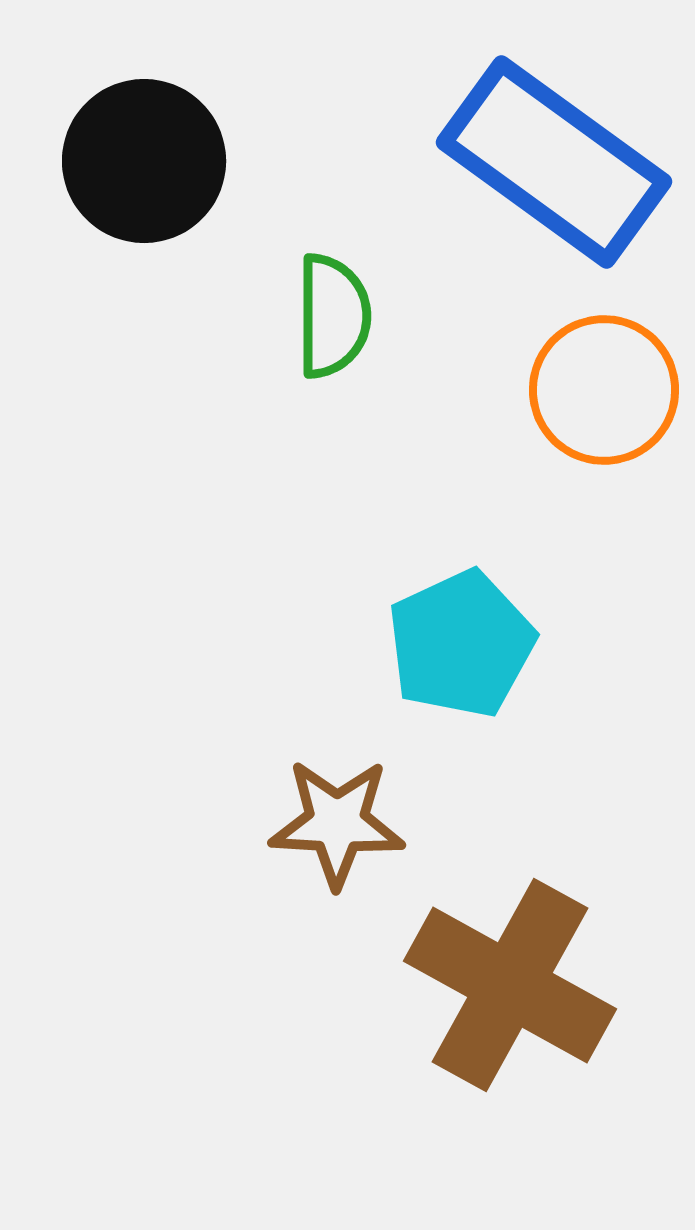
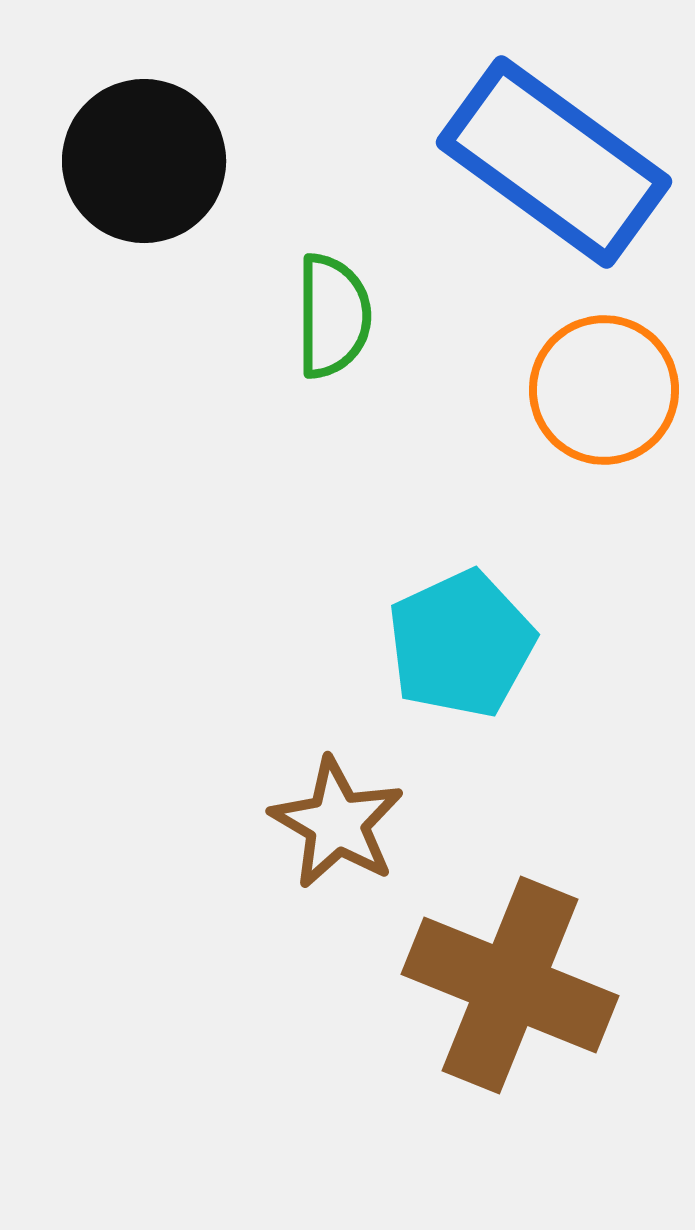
brown star: rotated 27 degrees clockwise
brown cross: rotated 7 degrees counterclockwise
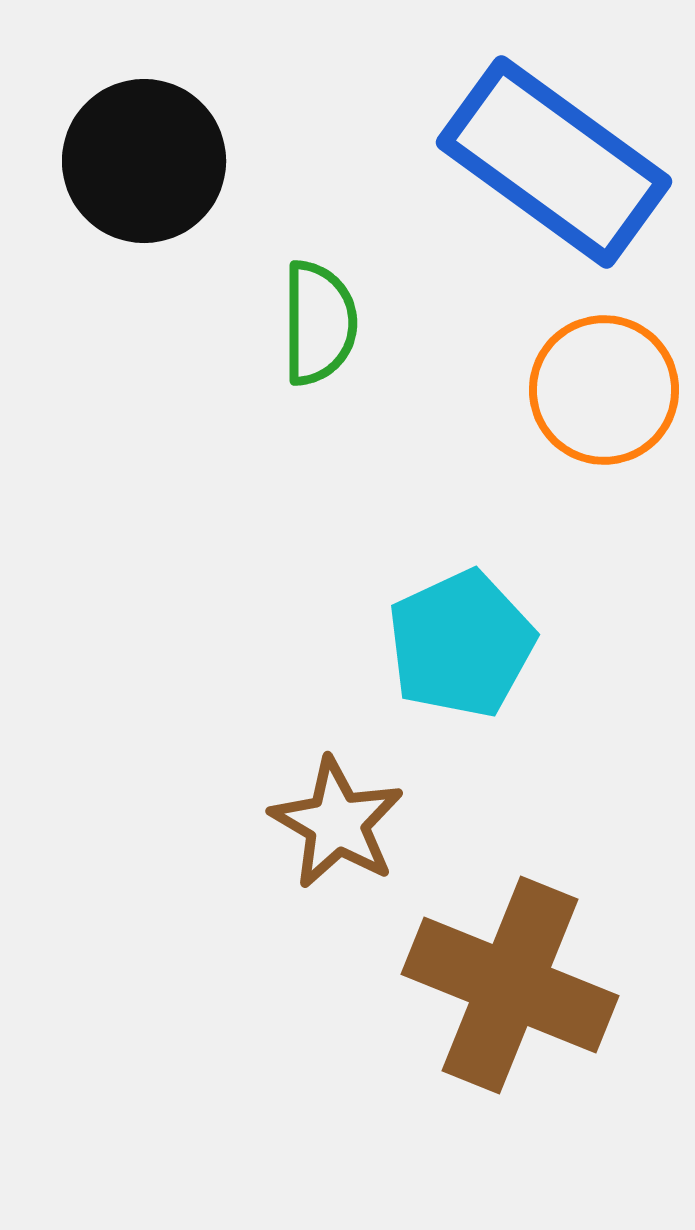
green semicircle: moved 14 px left, 7 px down
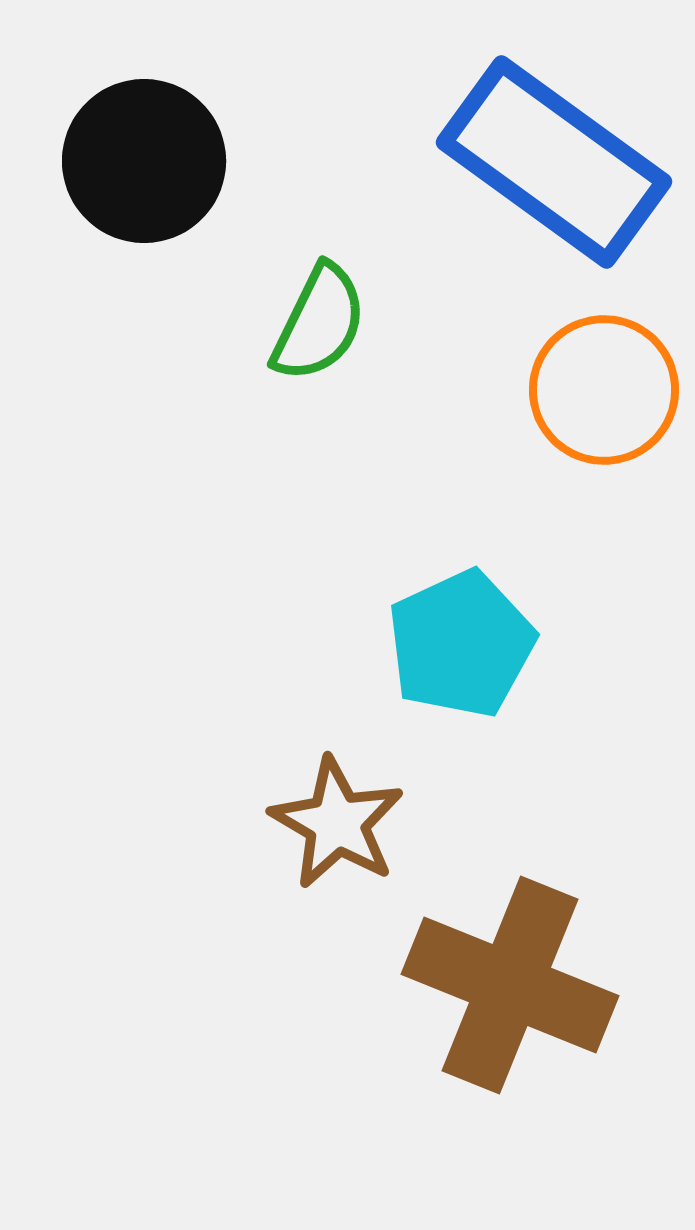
green semicircle: rotated 26 degrees clockwise
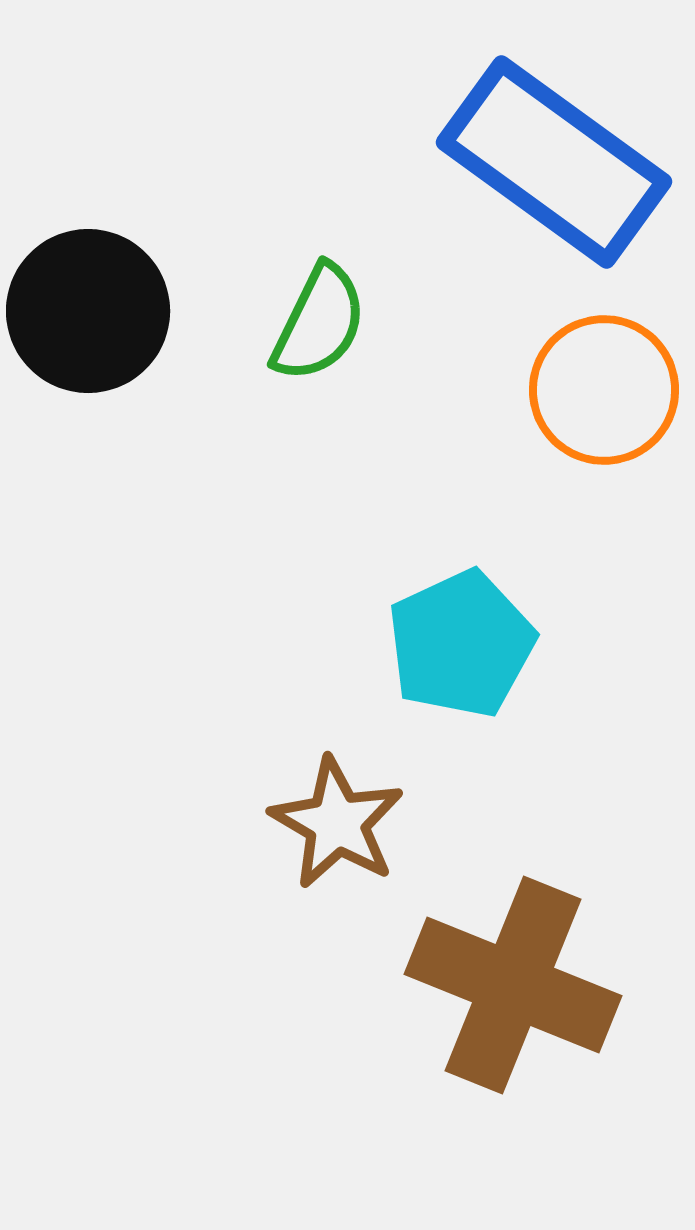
black circle: moved 56 px left, 150 px down
brown cross: moved 3 px right
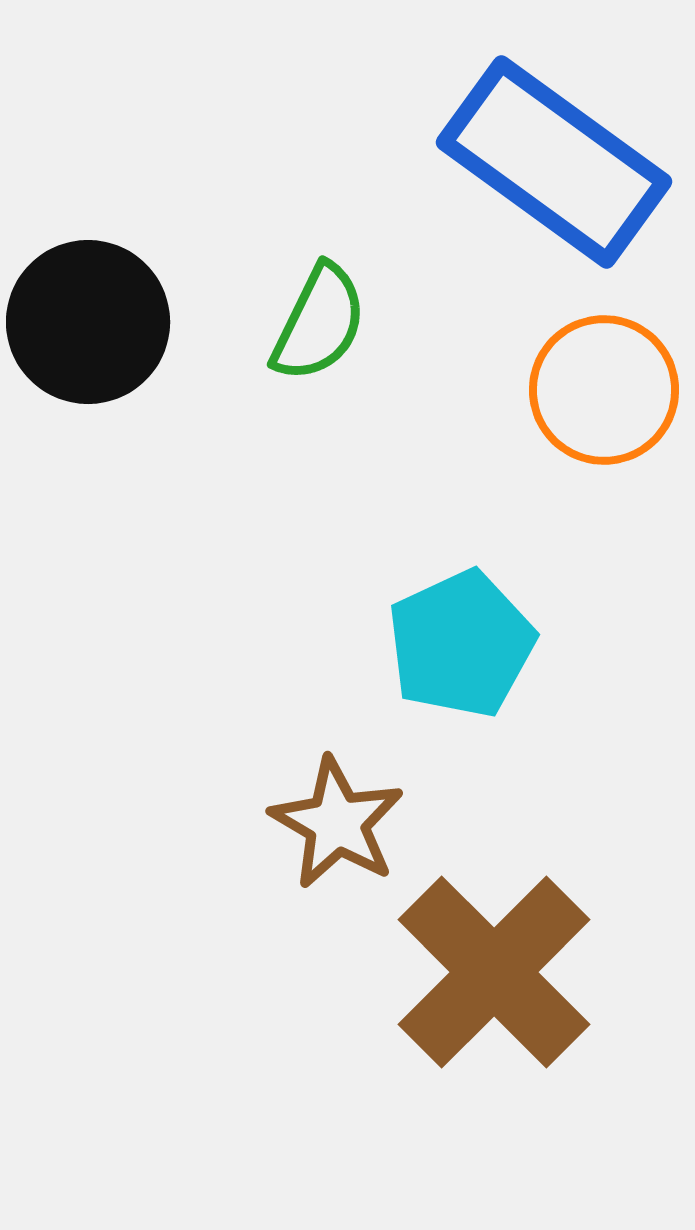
black circle: moved 11 px down
brown cross: moved 19 px left, 13 px up; rotated 23 degrees clockwise
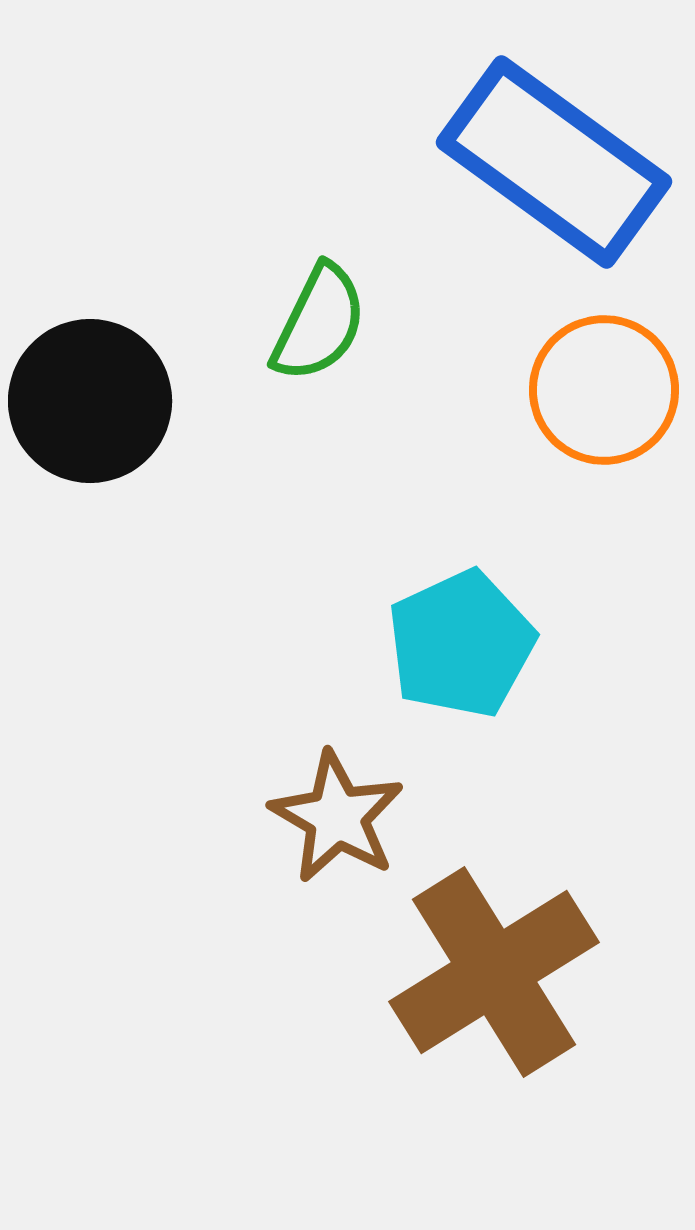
black circle: moved 2 px right, 79 px down
brown star: moved 6 px up
brown cross: rotated 13 degrees clockwise
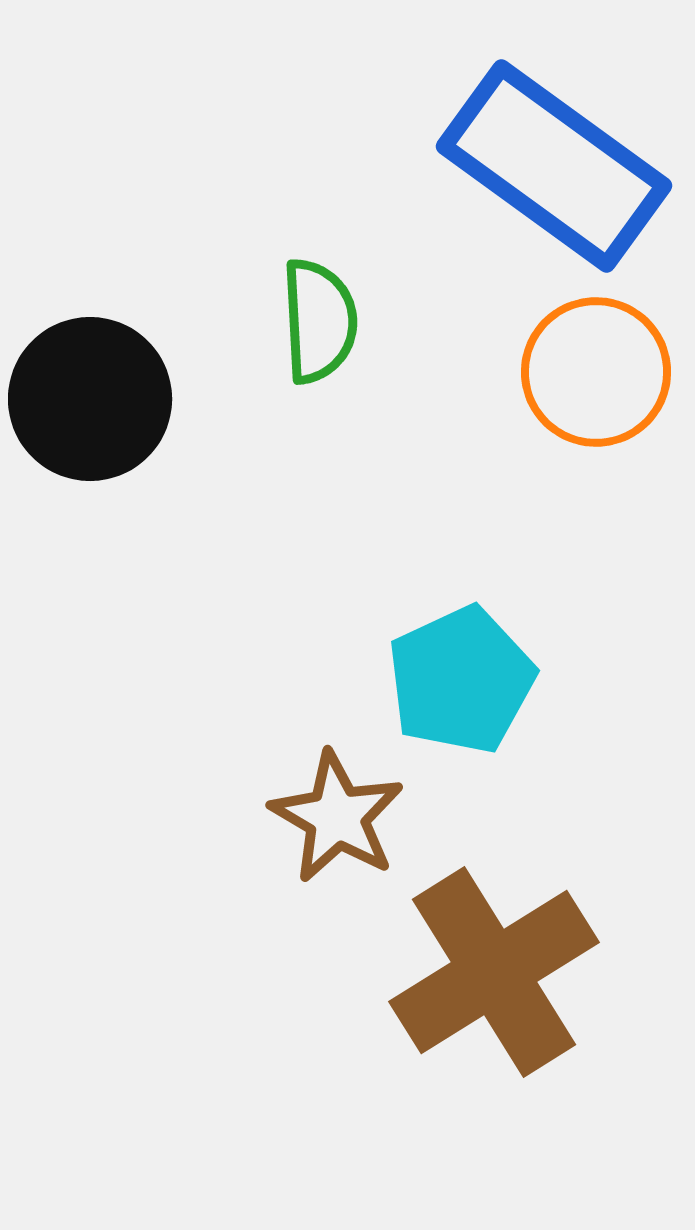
blue rectangle: moved 4 px down
green semicircle: moved 2 px up; rotated 29 degrees counterclockwise
orange circle: moved 8 px left, 18 px up
black circle: moved 2 px up
cyan pentagon: moved 36 px down
